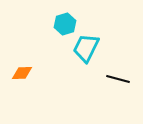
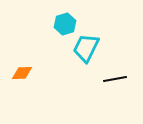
black line: moved 3 px left; rotated 25 degrees counterclockwise
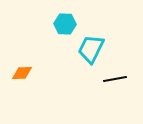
cyan hexagon: rotated 20 degrees clockwise
cyan trapezoid: moved 5 px right, 1 px down
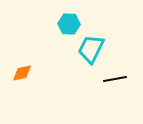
cyan hexagon: moved 4 px right
orange diamond: rotated 10 degrees counterclockwise
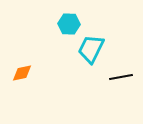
black line: moved 6 px right, 2 px up
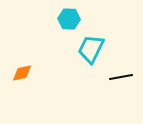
cyan hexagon: moved 5 px up
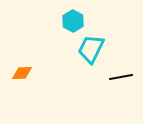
cyan hexagon: moved 4 px right, 2 px down; rotated 25 degrees clockwise
orange diamond: rotated 10 degrees clockwise
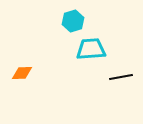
cyan hexagon: rotated 15 degrees clockwise
cyan trapezoid: rotated 60 degrees clockwise
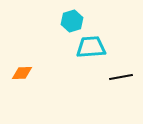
cyan hexagon: moved 1 px left
cyan trapezoid: moved 2 px up
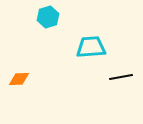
cyan hexagon: moved 24 px left, 4 px up
orange diamond: moved 3 px left, 6 px down
